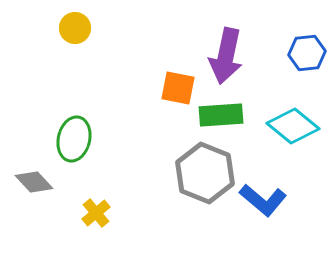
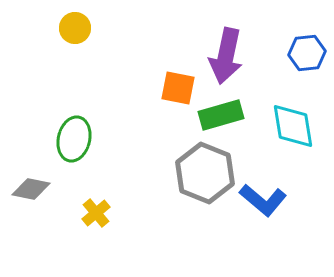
green rectangle: rotated 12 degrees counterclockwise
cyan diamond: rotated 42 degrees clockwise
gray diamond: moved 3 px left, 7 px down; rotated 36 degrees counterclockwise
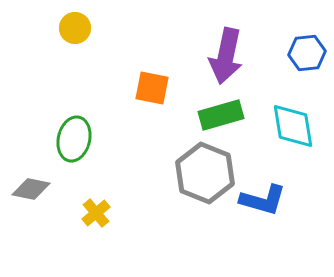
orange square: moved 26 px left
blue L-shape: rotated 24 degrees counterclockwise
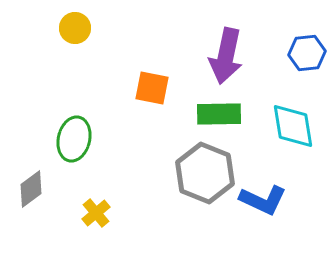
green rectangle: moved 2 px left, 1 px up; rotated 15 degrees clockwise
gray diamond: rotated 48 degrees counterclockwise
blue L-shape: rotated 9 degrees clockwise
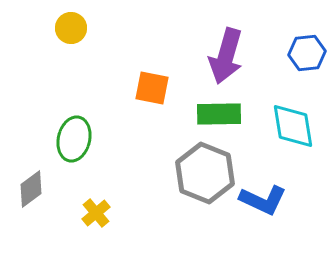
yellow circle: moved 4 px left
purple arrow: rotated 4 degrees clockwise
